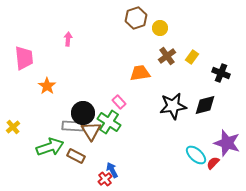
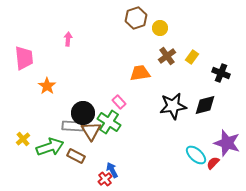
yellow cross: moved 10 px right, 12 px down
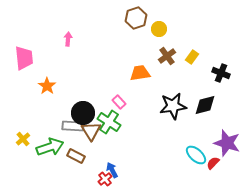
yellow circle: moved 1 px left, 1 px down
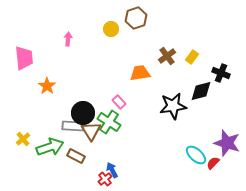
yellow circle: moved 48 px left
black diamond: moved 4 px left, 14 px up
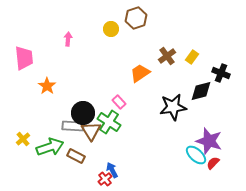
orange trapezoid: rotated 25 degrees counterclockwise
black star: moved 1 px down
purple star: moved 18 px left, 2 px up
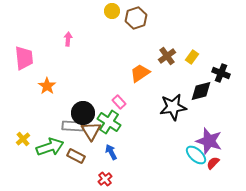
yellow circle: moved 1 px right, 18 px up
blue arrow: moved 1 px left, 18 px up
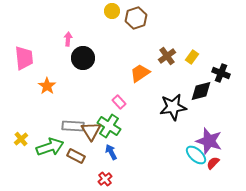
black circle: moved 55 px up
green cross: moved 4 px down
yellow cross: moved 2 px left
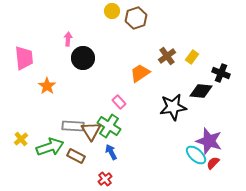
black diamond: rotated 20 degrees clockwise
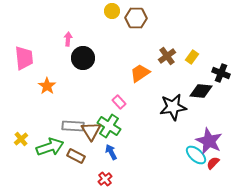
brown hexagon: rotated 20 degrees clockwise
purple star: rotated 8 degrees clockwise
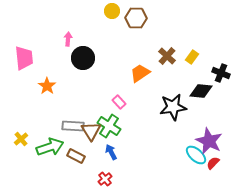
brown cross: rotated 12 degrees counterclockwise
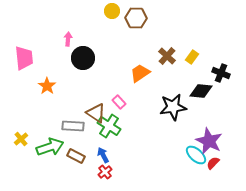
brown triangle: moved 5 px right, 18 px up; rotated 25 degrees counterclockwise
blue arrow: moved 8 px left, 3 px down
red cross: moved 7 px up
